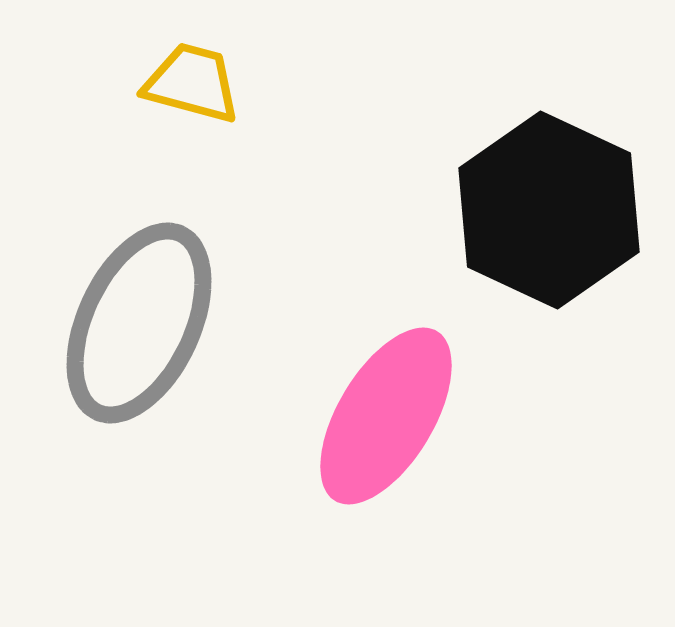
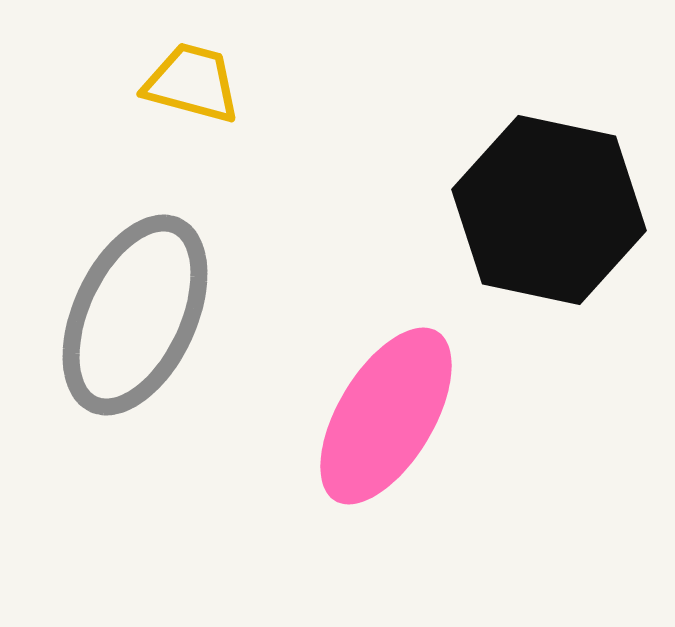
black hexagon: rotated 13 degrees counterclockwise
gray ellipse: moved 4 px left, 8 px up
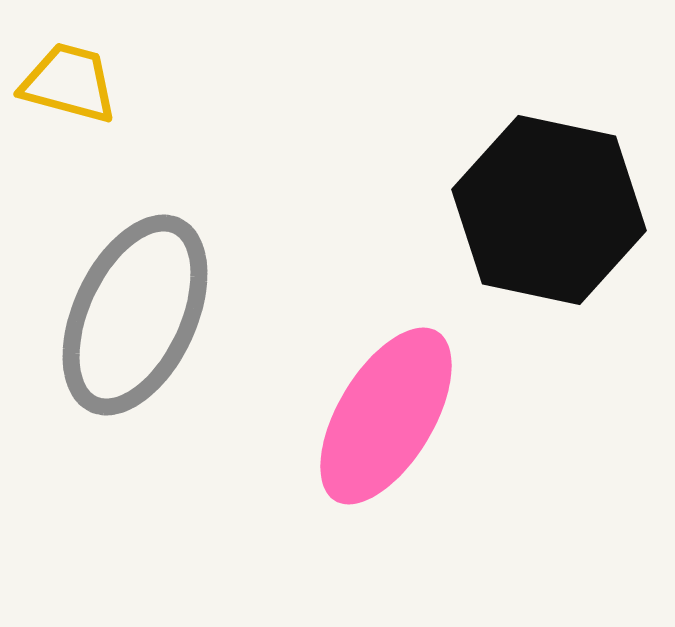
yellow trapezoid: moved 123 px left
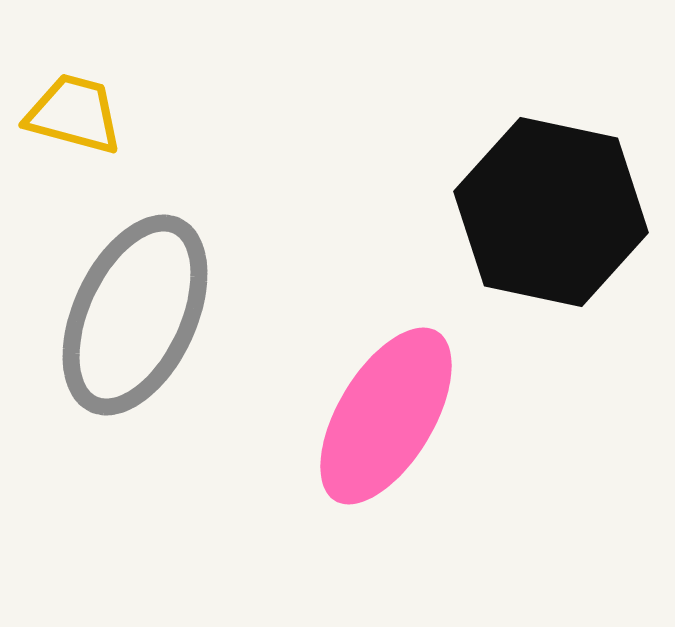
yellow trapezoid: moved 5 px right, 31 px down
black hexagon: moved 2 px right, 2 px down
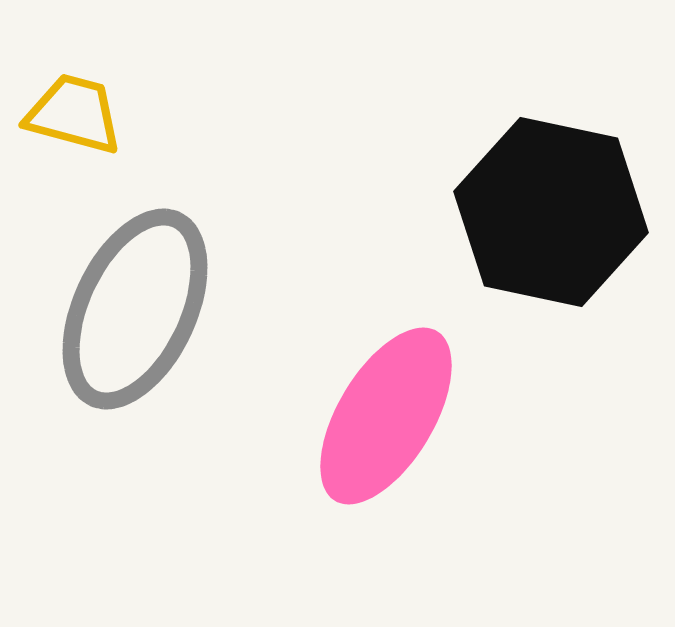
gray ellipse: moved 6 px up
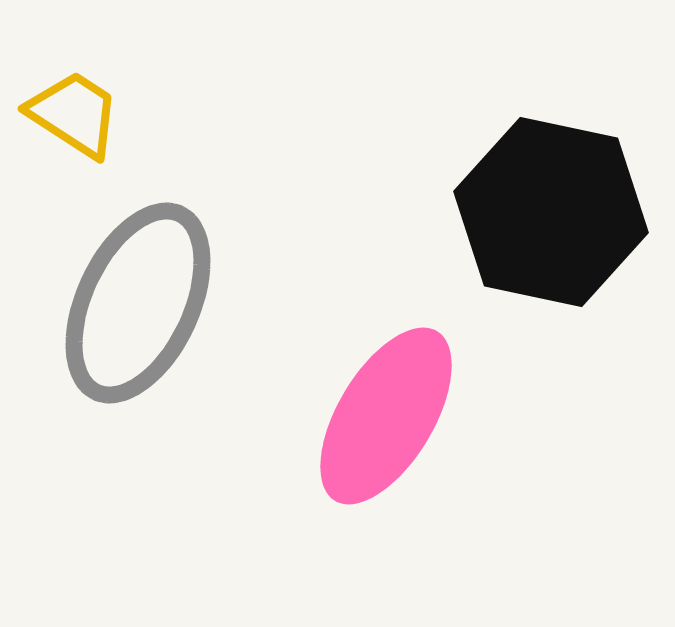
yellow trapezoid: rotated 18 degrees clockwise
gray ellipse: moved 3 px right, 6 px up
